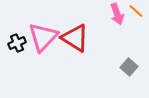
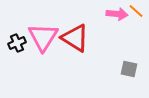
pink arrow: rotated 65 degrees counterclockwise
pink triangle: rotated 12 degrees counterclockwise
gray square: moved 2 px down; rotated 30 degrees counterclockwise
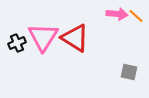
orange line: moved 5 px down
gray square: moved 3 px down
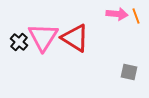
orange line: rotated 28 degrees clockwise
black cross: moved 2 px right, 1 px up; rotated 24 degrees counterclockwise
